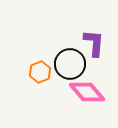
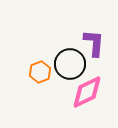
pink diamond: rotated 75 degrees counterclockwise
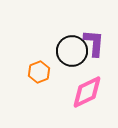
black circle: moved 2 px right, 13 px up
orange hexagon: moved 1 px left
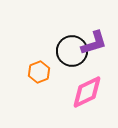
purple L-shape: rotated 68 degrees clockwise
